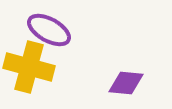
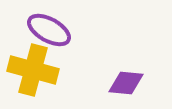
yellow cross: moved 4 px right, 3 px down
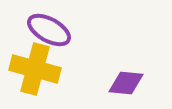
yellow cross: moved 2 px right, 1 px up
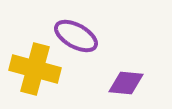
purple ellipse: moved 27 px right, 6 px down
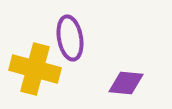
purple ellipse: moved 6 px left, 2 px down; rotated 51 degrees clockwise
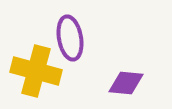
yellow cross: moved 1 px right, 2 px down
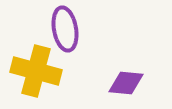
purple ellipse: moved 5 px left, 9 px up
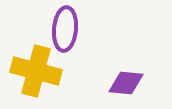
purple ellipse: rotated 15 degrees clockwise
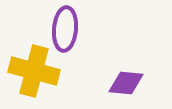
yellow cross: moved 2 px left
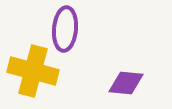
yellow cross: moved 1 px left
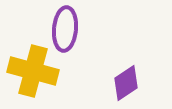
purple diamond: rotated 39 degrees counterclockwise
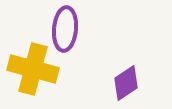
yellow cross: moved 2 px up
